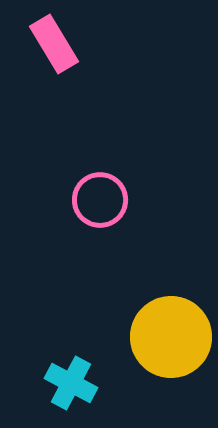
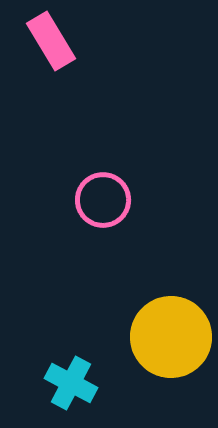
pink rectangle: moved 3 px left, 3 px up
pink circle: moved 3 px right
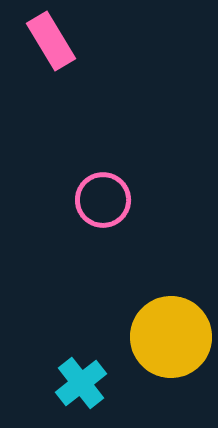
cyan cross: moved 10 px right; rotated 24 degrees clockwise
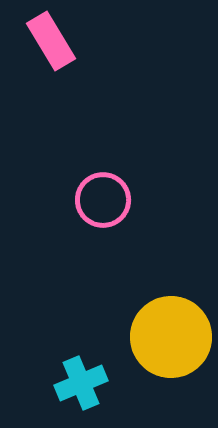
cyan cross: rotated 15 degrees clockwise
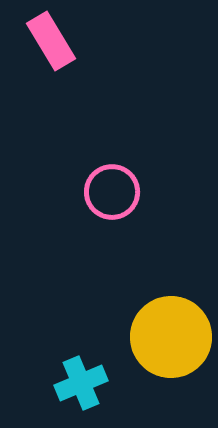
pink circle: moved 9 px right, 8 px up
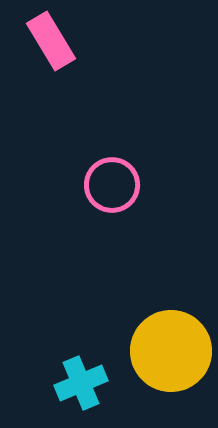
pink circle: moved 7 px up
yellow circle: moved 14 px down
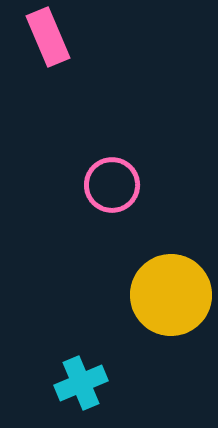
pink rectangle: moved 3 px left, 4 px up; rotated 8 degrees clockwise
yellow circle: moved 56 px up
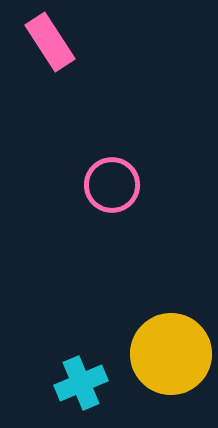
pink rectangle: moved 2 px right, 5 px down; rotated 10 degrees counterclockwise
yellow circle: moved 59 px down
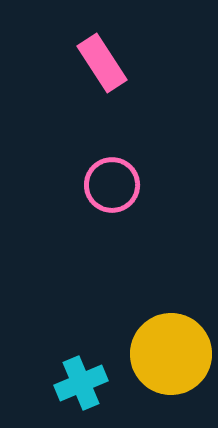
pink rectangle: moved 52 px right, 21 px down
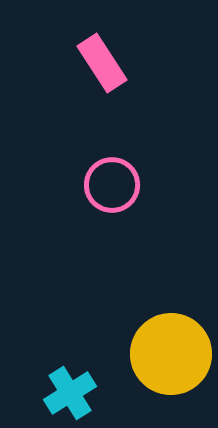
cyan cross: moved 11 px left, 10 px down; rotated 9 degrees counterclockwise
